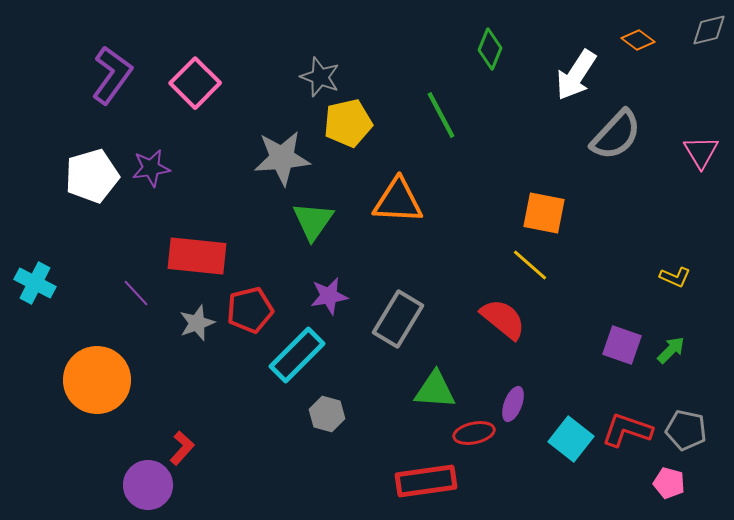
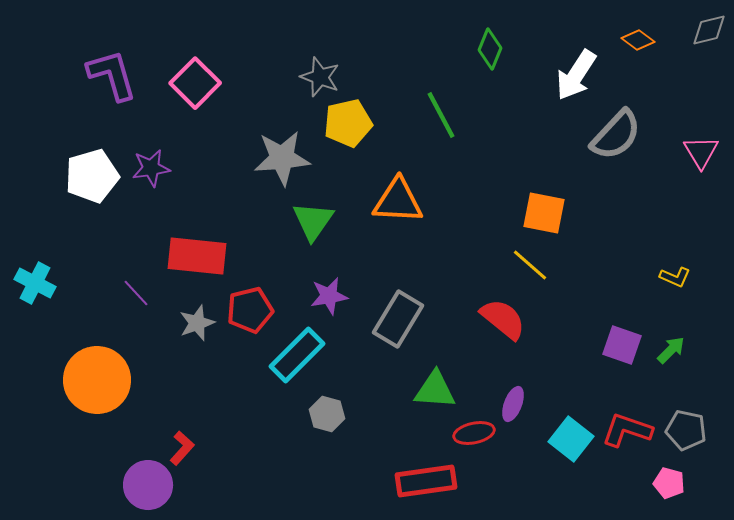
purple L-shape at (112, 75): rotated 52 degrees counterclockwise
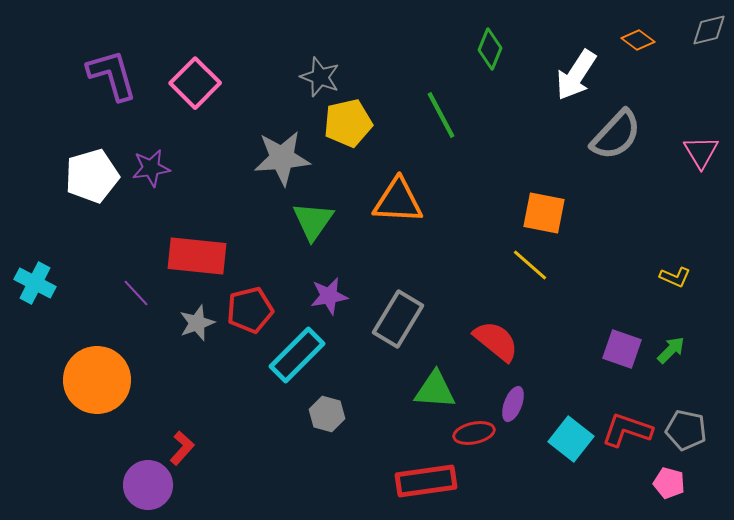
red semicircle at (503, 319): moved 7 px left, 22 px down
purple square at (622, 345): moved 4 px down
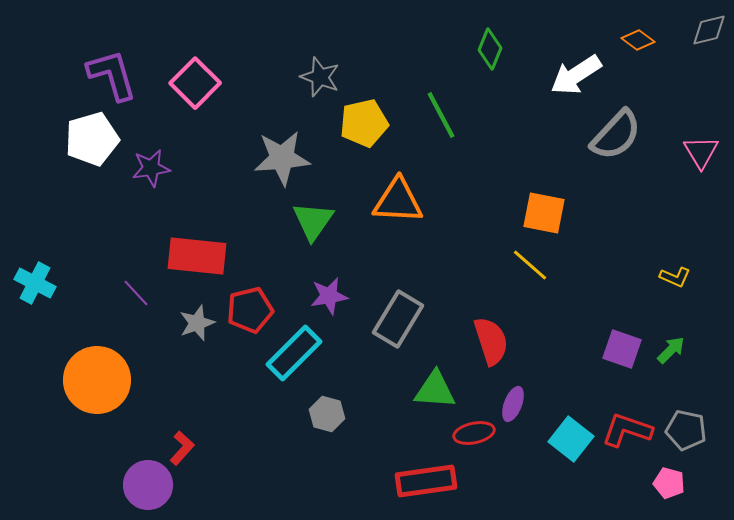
white arrow at (576, 75): rotated 24 degrees clockwise
yellow pentagon at (348, 123): moved 16 px right
white pentagon at (92, 176): moved 37 px up
red semicircle at (496, 341): moved 5 px left; rotated 33 degrees clockwise
cyan rectangle at (297, 355): moved 3 px left, 2 px up
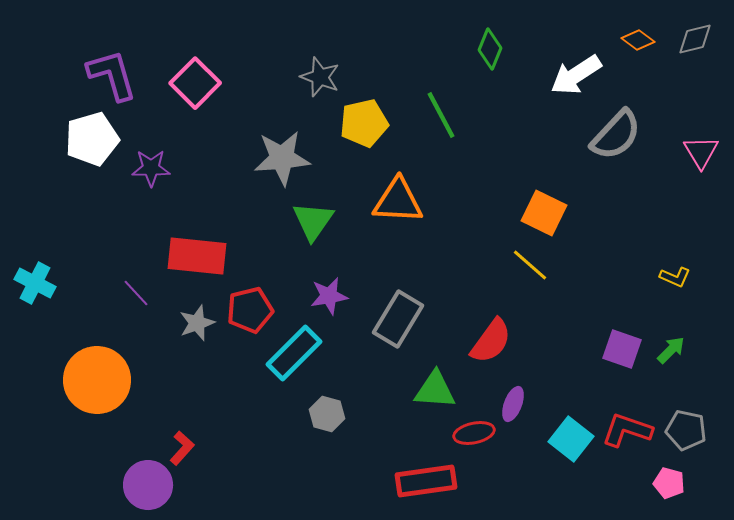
gray diamond at (709, 30): moved 14 px left, 9 px down
purple star at (151, 168): rotated 9 degrees clockwise
orange square at (544, 213): rotated 15 degrees clockwise
red semicircle at (491, 341): rotated 54 degrees clockwise
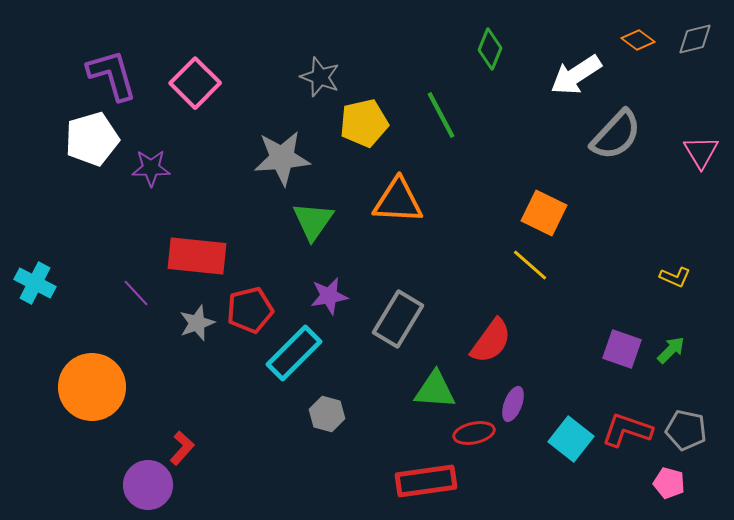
orange circle at (97, 380): moved 5 px left, 7 px down
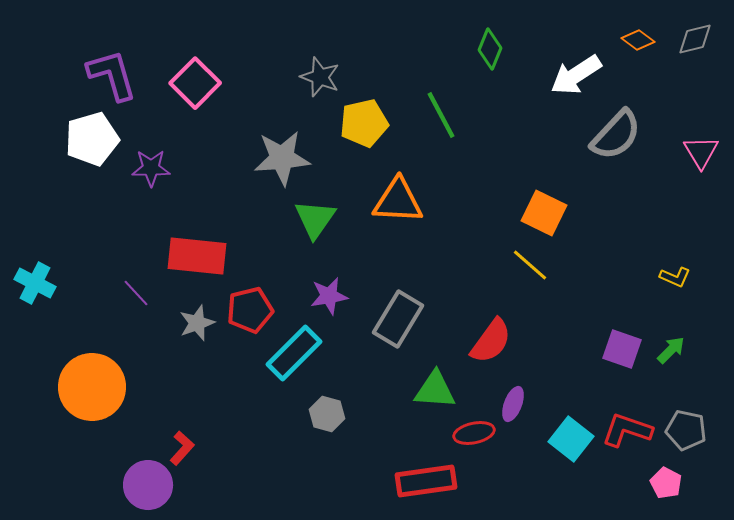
green triangle at (313, 221): moved 2 px right, 2 px up
pink pentagon at (669, 483): moved 3 px left; rotated 12 degrees clockwise
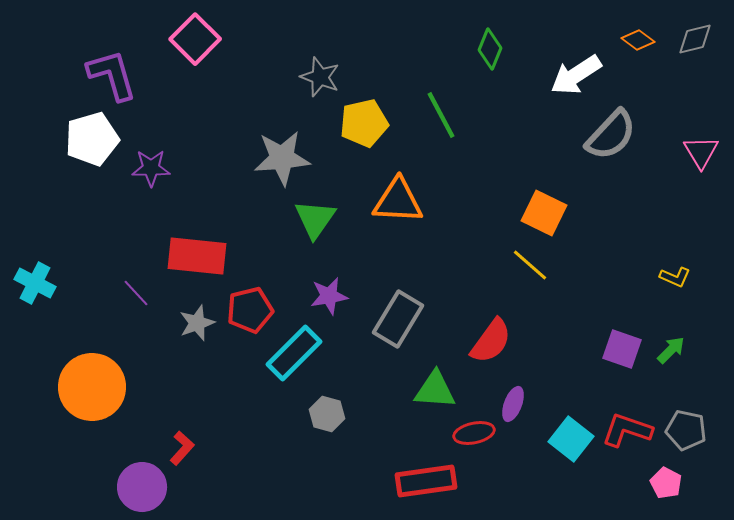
pink square at (195, 83): moved 44 px up
gray semicircle at (616, 135): moved 5 px left
purple circle at (148, 485): moved 6 px left, 2 px down
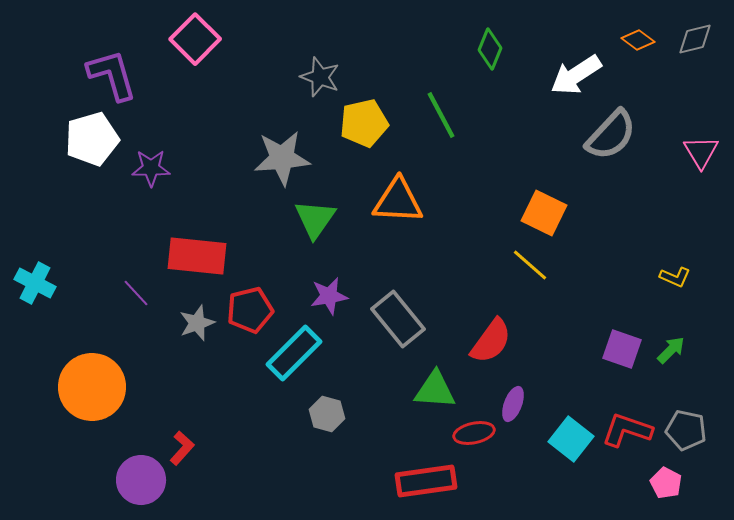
gray rectangle at (398, 319): rotated 70 degrees counterclockwise
purple circle at (142, 487): moved 1 px left, 7 px up
